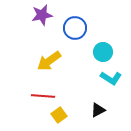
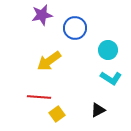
cyan circle: moved 5 px right, 2 px up
red line: moved 4 px left, 1 px down
yellow square: moved 2 px left, 1 px up
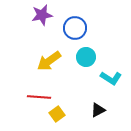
cyan circle: moved 22 px left, 7 px down
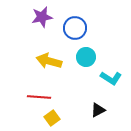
purple star: moved 2 px down
yellow arrow: rotated 50 degrees clockwise
yellow square: moved 5 px left, 4 px down
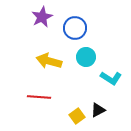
purple star: rotated 15 degrees counterclockwise
yellow square: moved 25 px right, 2 px up
